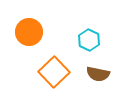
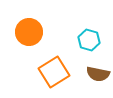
cyan hexagon: rotated 10 degrees counterclockwise
orange square: rotated 12 degrees clockwise
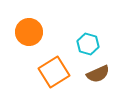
cyan hexagon: moved 1 px left, 4 px down
brown semicircle: rotated 35 degrees counterclockwise
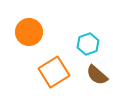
cyan hexagon: rotated 25 degrees clockwise
brown semicircle: moved 1 px left, 1 px down; rotated 65 degrees clockwise
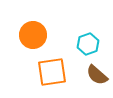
orange circle: moved 4 px right, 3 px down
orange square: moved 2 px left; rotated 24 degrees clockwise
